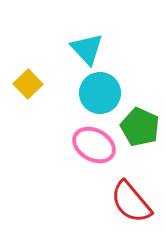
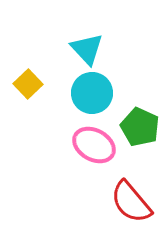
cyan circle: moved 8 px left
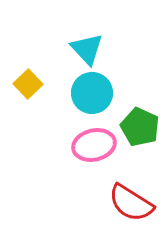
pink ellipse: rotated 42 degrees counterclockwise
red semicircle: moved 1 px down; rotated 18 degrees counterclockwise
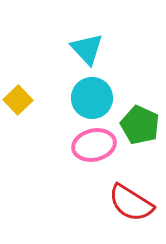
yellow square: moved 10 px left, 16 px down
cyan circle: moved 5 px down
green pentagon: moved 2 px up
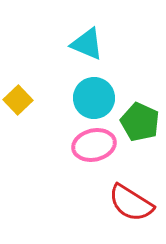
cyan triangle: moved 5 px up; rotated 24 degrees counterclockwise
cyan circle: moved 2 px right
green pentagon: moved 3 px up
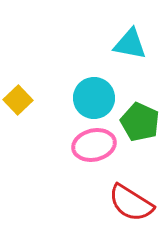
cyan triangle: moved 43 px right; rotated 12 degrees counterclockwise
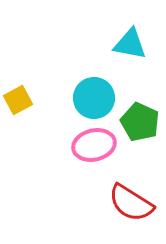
yellow square: rotated 16 degrees clockwise
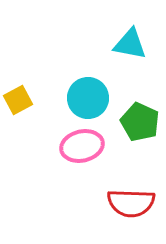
cyan circle: moved 6 px left
pink ellipse: moved 12 px left, 1 px down
red semicircle: rotated 30 degrees counterclockwise
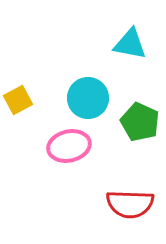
pink ellipse: moved 13 px left
red semicircle: moved 1 px left, 1 px down
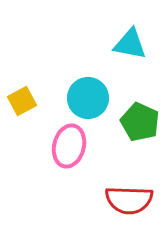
yellow square: moved 4 px right, 1 px down
pink ellipse: rotated 63 degrees counterclockwise
red semicircle: moved 1 px left, 4 px up
